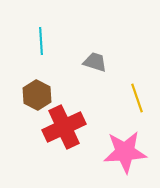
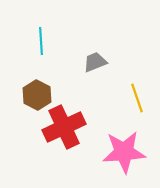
gray trapezoid: rotated 40 degrees counterclockwise
pink star: moved 1 px left
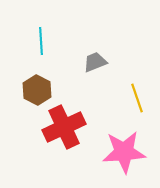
brown hexagon: moved 5 px up
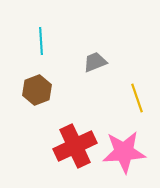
brown hexagon: rotated 12 degrees clockwise
red cross: moved 11 px right, 19 px down
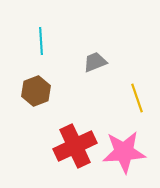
brown hexagon: moved 1 px left, 1 px down
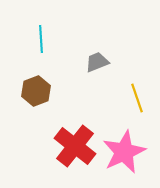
cyan line: moved 2 px up
gray trapezoid: moved 2 px right
red cross: rotated 27 degrees counterclockwise
pink star: rotated 21 degrees counterclockwise
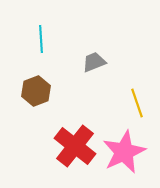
gray trapezoid: moved 3 px left
yellow line: moved 5 px down
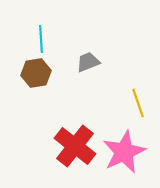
gray trapezoid: moved 6 px left
brown hexagon: moved 18 px up; rotated 12 degrees clockwise
yellow line: moved 1 px right
